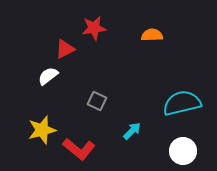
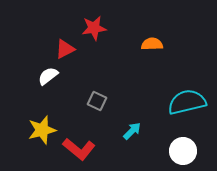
orange semicircle: moved 9 px down
cyan semicircle: moved 5 px right, 1 px up
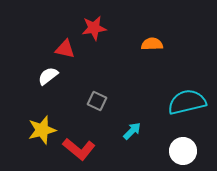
red triangle: rotated 40 degrees clockwise
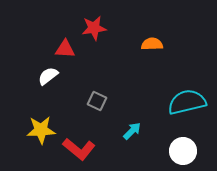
red triangle: rotated 10 degrees counterclockwise
yellow star: moved 1 px left; rotated 12 degrees clockwise
